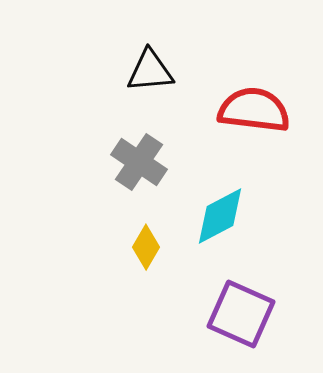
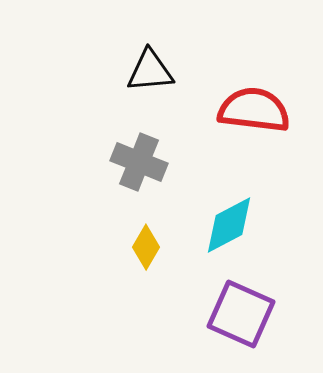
gray cross: rotated 12 degrees counterclockwise
cyan diamond: moved 9 px right, 9 px down
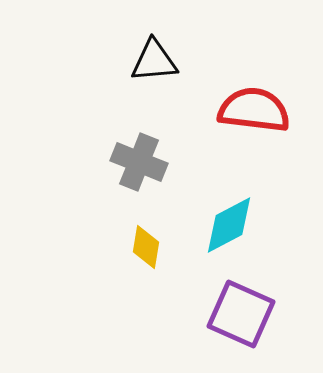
black triangle: moved 4 px right, 10 px up
yellow diamond: rotated 21 degrees counterclockwise
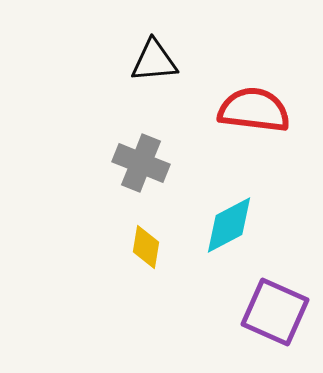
gray cross: moved 2 px right, 1 px down
purple square: moved 34 px right, 2 px up
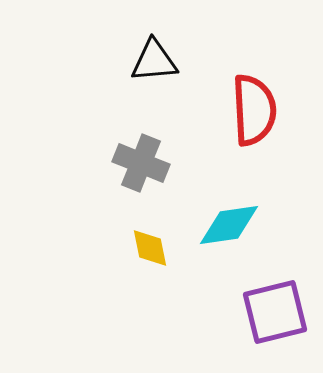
red semicircle: rotated 80 degrees clockwise
cyan diamond: rotated 20 degrees clockwise
yellow diamond: moved 4 px right, 1 px down; rotated 21 degrees counterclockwise
purple square: rotated 38 degrees counterclockwise
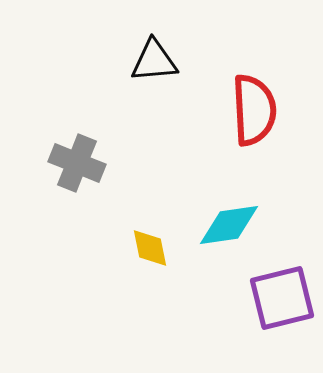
gray cross: moved 64 px left
purple square: moved 7 px right, 14 px up
